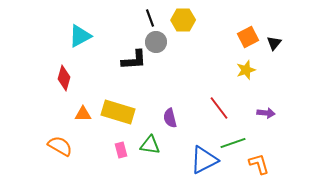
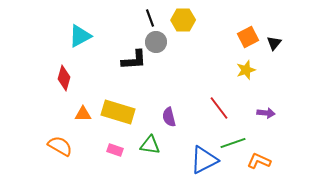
purple semicircle: moved 1 px left, 1 px up
pink rectangle: moved 6 px left; rotated 56 degrees counterclockwise
orange L-shape: moved 3 px up; rotated 50 degrees counterclockwise
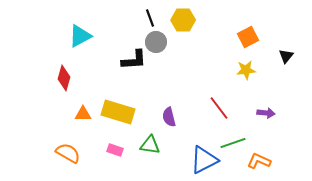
black triangle: moved 12 px right, 13 px down
yellow star: rotated 12 degrees clockwise
orange semicircle: moved 8 px right, 7 px down
